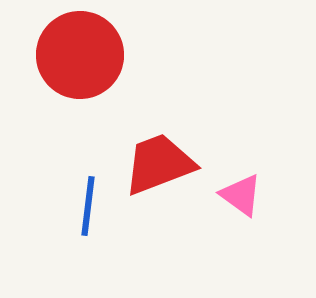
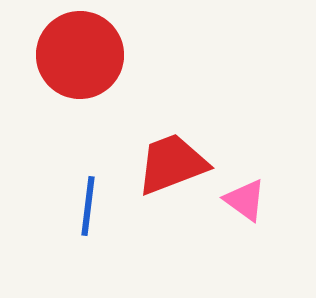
red trapezoid: moved 13 px right
pink triangle: moved 4 px right, 5 px down
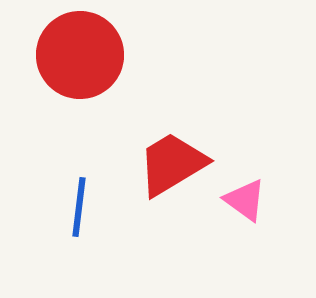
red trapezoid: rotated 10 degrees counterclockwise
blue line: moved 9 px left, 1 px down
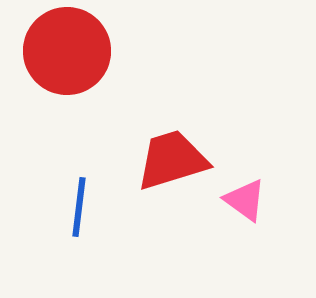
red circle: moved 13 px left, 4 px up
red trapezoid: moved 4 px up; rotated 14 degrees clockwise
